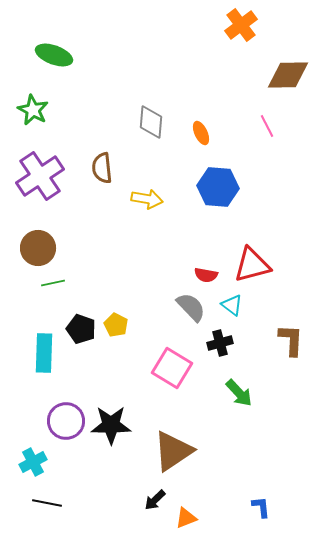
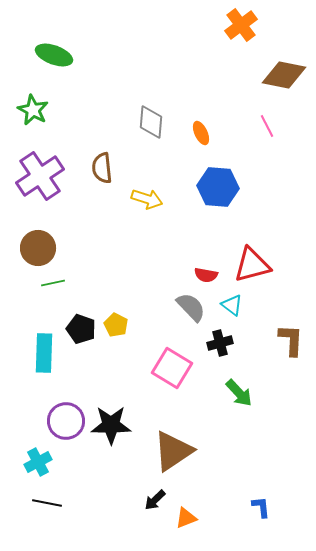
brown diamond: moved 4 px left; rotated 12 degrees clockwise
yellow arrow: rotated 8 degrees clockwise
cyan cross: moved 5 px right
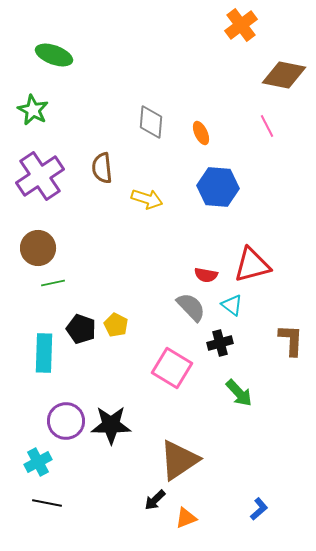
brown triangle: moved 6 px right, 9 px down
blue L-shape: moved 2 px left, 2 px down; rotated 55 degrees clockwise
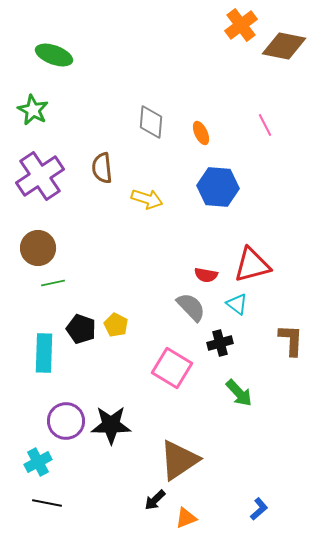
brown diamond: moved 29 px up
pink line: moved 2 px left, 1 px up
cyan triangle: moved 5 px right, 1 px up
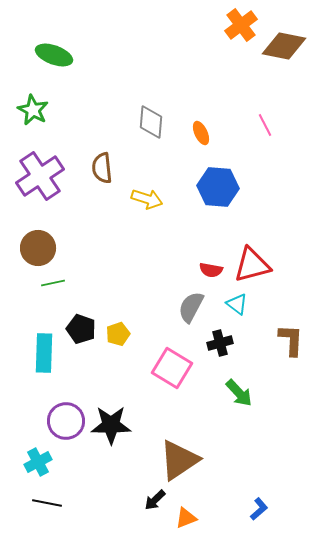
red semicircle: moved 5 px right, 5 px up
gray semicircle: rotated 108 degrees counterclockwise
yellow pentagon: moved 2 px right, 9 px down; rotated 25 degrees clockwise
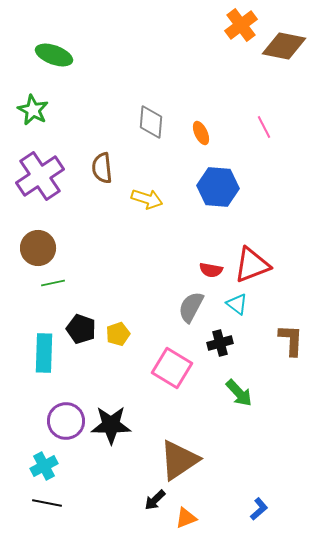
pink line: moved 1 px left, 2 px down
red triangle: rotated 6 degrees counterclockwise
cyan cross: moved 6 px right, 4 px down
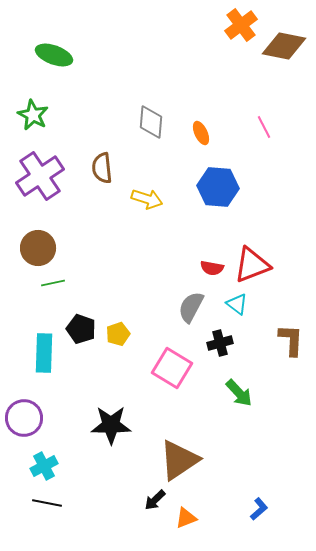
green star: moved 5 px down
red semicircle: moved 1 px right, 2 px up
purple circle: moved 42 px left, 3 px up
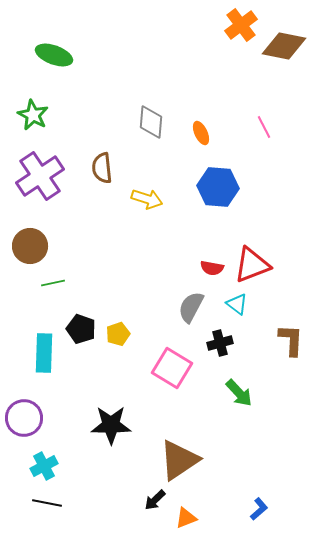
brown circle: moved 8 px left, 2 px up
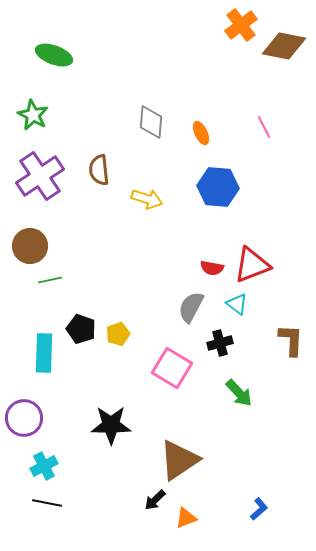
brown semicircle: moved 3 px left, 2 px down
green line: moved 3 px left, 3 px up
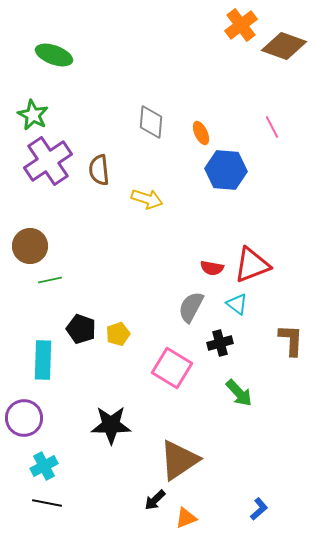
brown diamond: rotated 9 degrees clockwise
pink line: moved 8 px right
purple cross: moved 8 px right, 15 px up
blue hexagon: moved 8 px right, 17 px up
cyan rectangle: moved 1 px left, 7 px down
